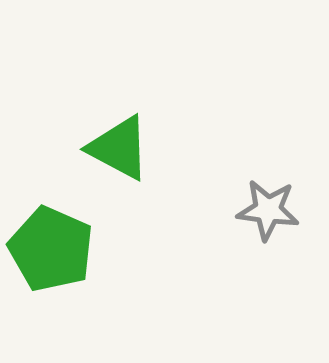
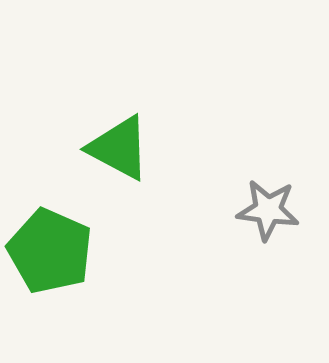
green pentagon: moved 1 px left, 2 px down
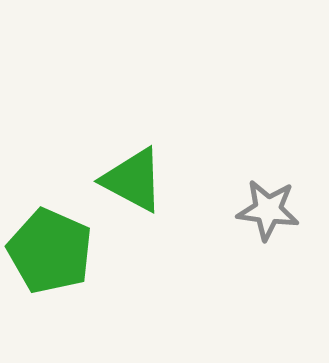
green triangle: moved 14 px right, 32 px down
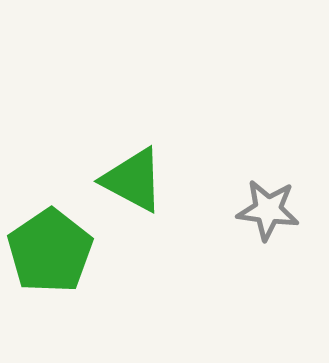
green pentagon: rotated 14 degrees clockwise
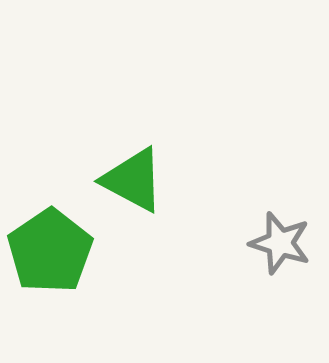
gray star: moved 12 px right, 33 px down; rotated 10 degrees clockwise
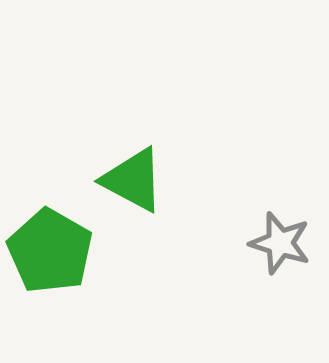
green pentagon: rotated 8 degrees counterclockwise
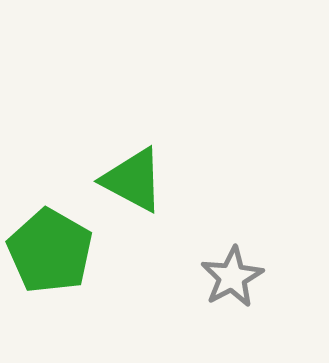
gray star: moved 48 px left, 34 px down; rotated 26 degrees clockwise
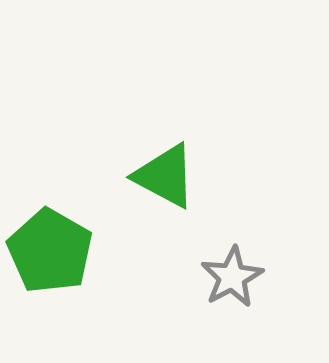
green triangle: moved 32 px right, 4 px up
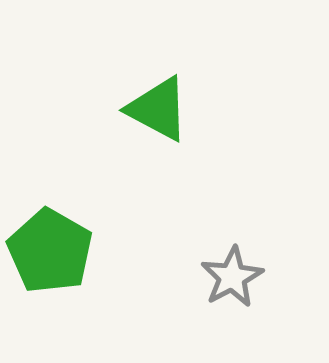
green triangle: moved 7 px left, 67 px up
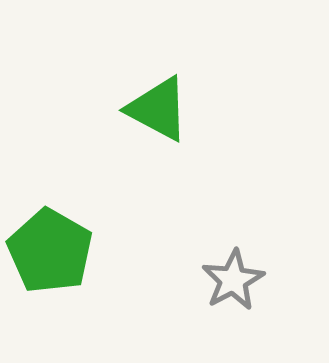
gray star: moved 1 px right, 3 px down
